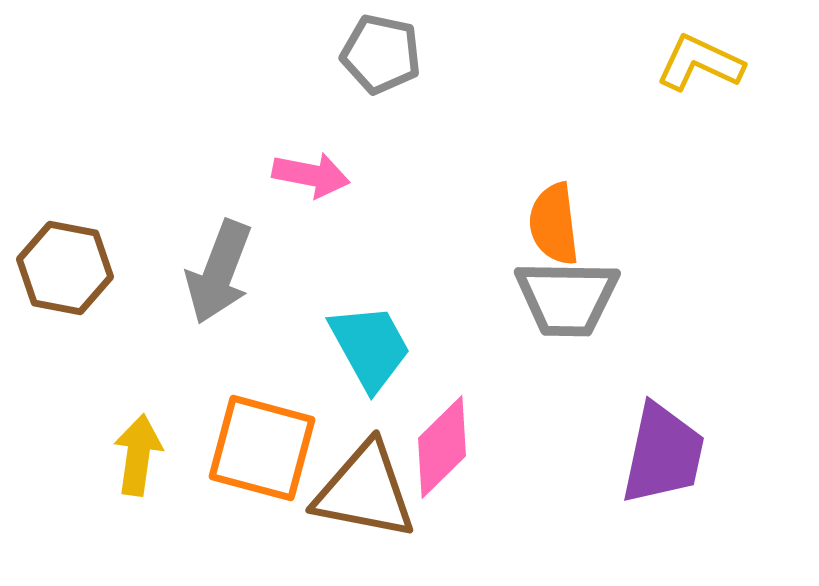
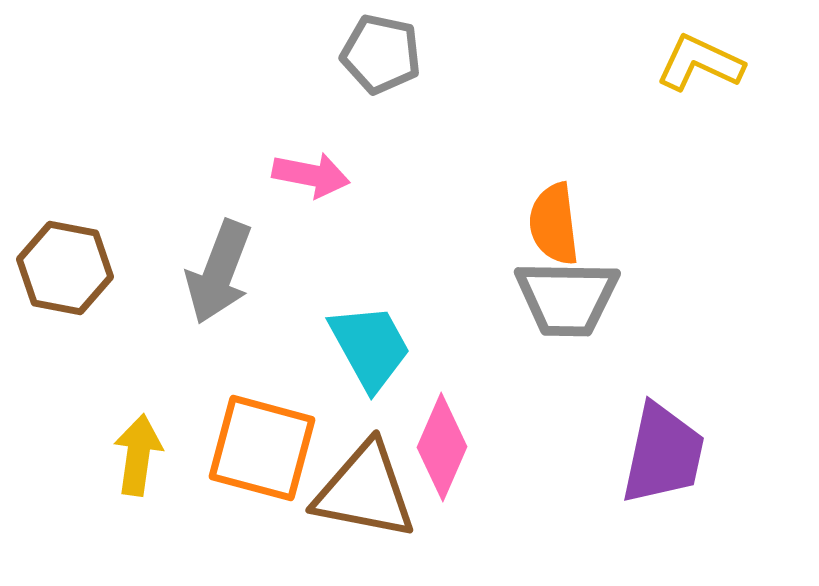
pink diamond: rotated 22 degrees counterclockwise
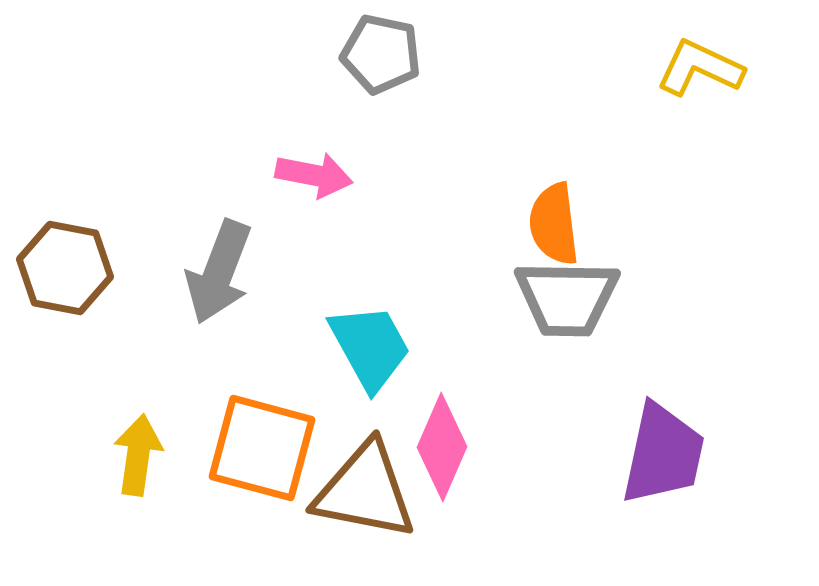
yellow L-shape: moved 5 px down
pink arrow: moved 3 px right
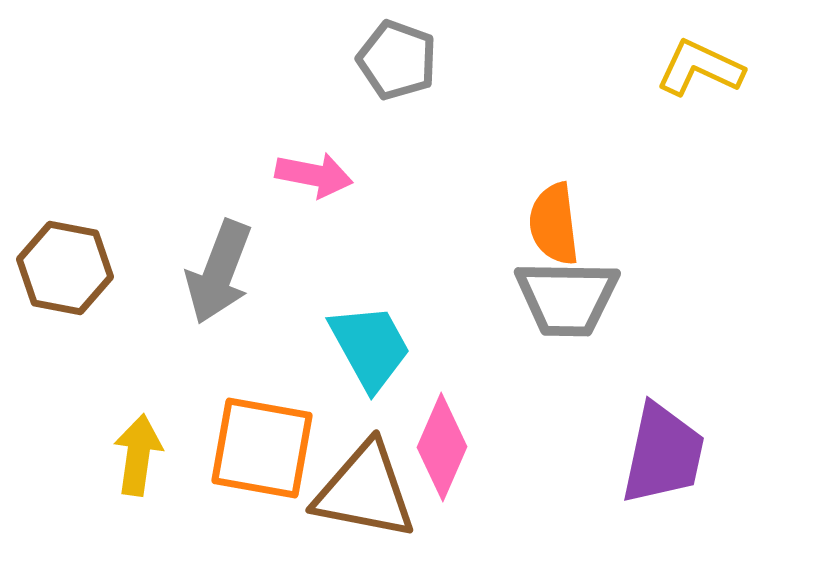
gray pentagon: moved 16 px right, 6 px down; rotated 8 degrees clockwise
orange square: rotated 5 degrees counterclockwise
